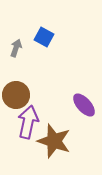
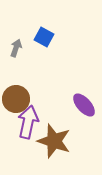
brown circle: moved 4 px down
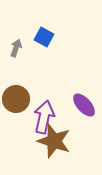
purple arrow: moved 16 px right, 5 px up
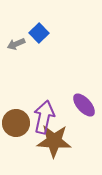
blue square: moved 5 px left, 4 px up; rotated 18 degrees clockwise
gray arrow: moved 4 px up; rotated 132 degrees counterclockwise
brown circle: moved 24 px down
brown star: rotated 16 degrees counterclockwise
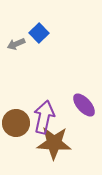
brown star: moved 2 px down
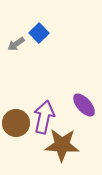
gray arrow: rotated 12 degrees counterclockwise
brown star: moved 8 px right, 2 px down
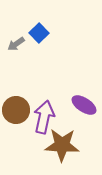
purple ellipse: rotated 15 degrees counterclockwise
brown circle: moved 13 px up
